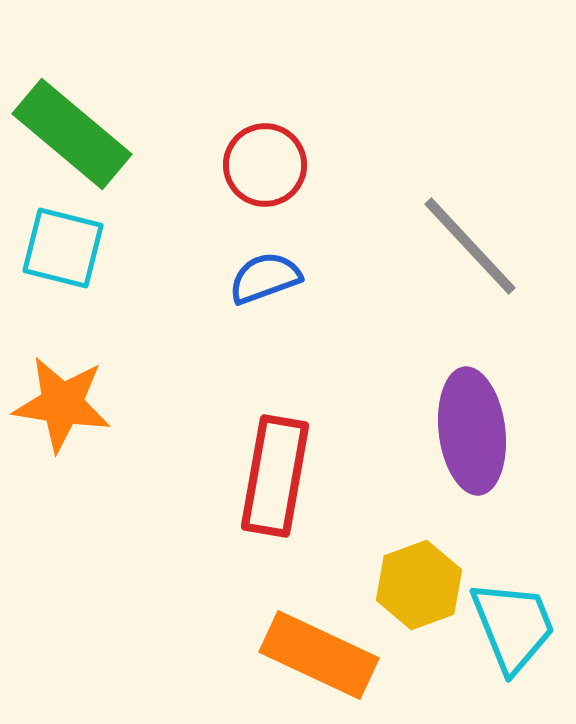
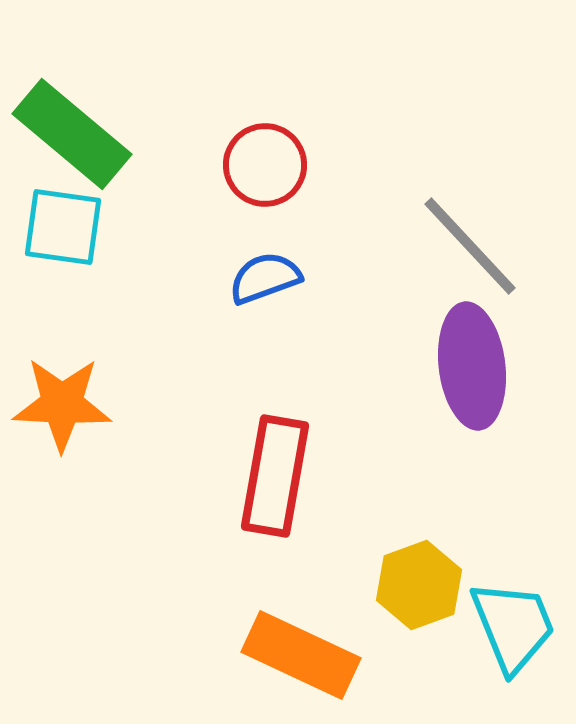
cyan square: moved 21 px up; rotated 6 degrees counterclockwise
orange star: rotated 6 degrees counterclockwise
purple ellipse: moved 65 px up
orange rectangle: moved 18 px left
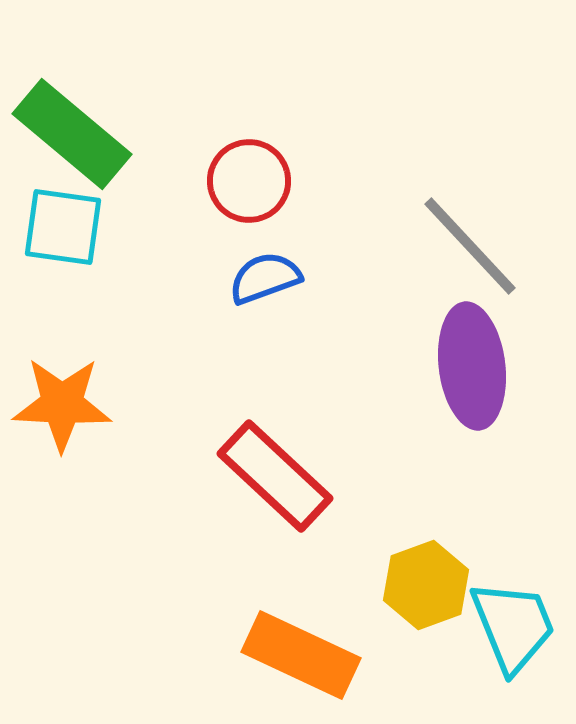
red circle: moved 16 px left, 16 px down
red rectangle: rotated 57 degrees counterclockwise
yellow hexagon: moved 7 px right
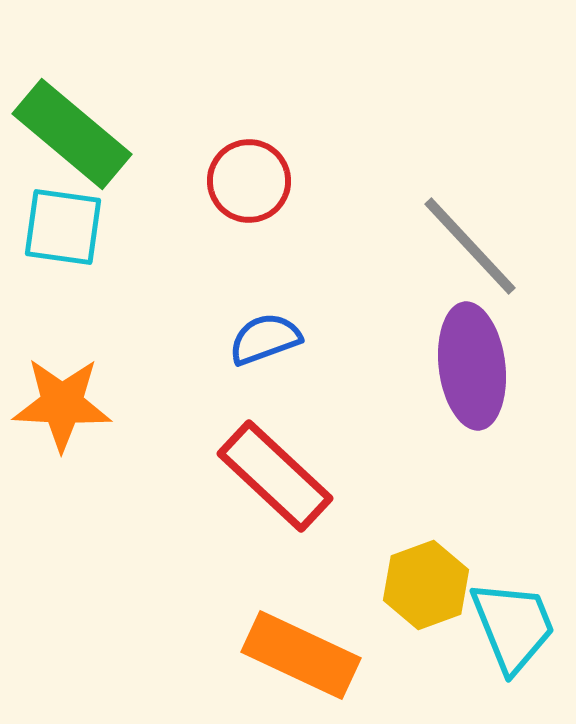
blue semicircle: moved 61 px down
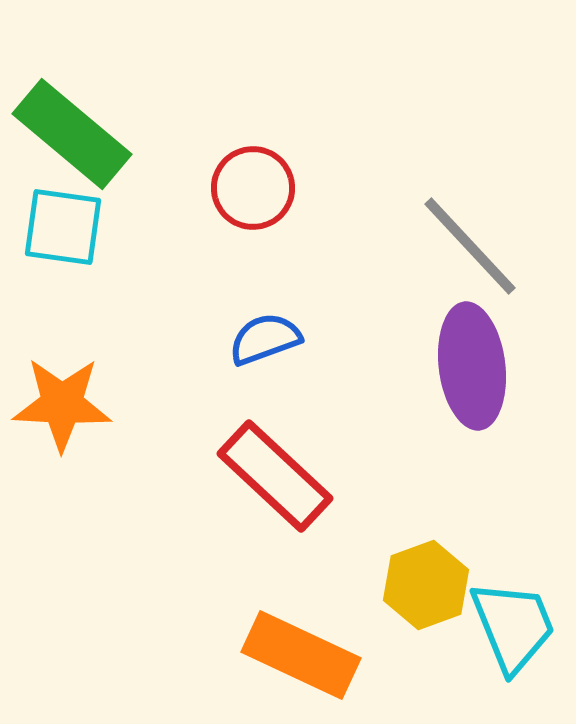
red circle: moved 4 px right, 7 px down
